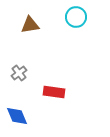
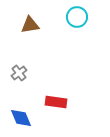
cyan circle: moved 1 px right
red rectangle: moved 2 px right, 10 px down
blue diamond: moved 4 px right, 2 px down
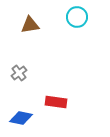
blue diamond: rotated 55 degrees counterclockwise
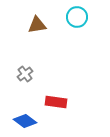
brown triangle: moved 7 px right
gray cross: moved 6 px right, 1 px down
blue diamond: moved 4 px right, 3 px down; rotated 25 degrees clockwise
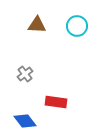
cyan circle: moved 9 px down
brown triangle: rotated 12 degrees clockwise
blue diamond: rotated 15 degrees clockwise
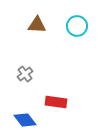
blue diamond: moved 1 px up
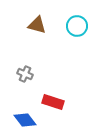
brown triangle: rotated 12 degrees clockwise
gray cross: rotated 28 degrees counterclockwise
red rectangle: moved 3 px left; rotated 10 degrees clockwise
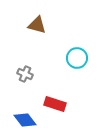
cyan circle: moved 32 px down
red rectangle: moved 2 px right, 2 px down
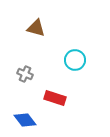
brown triangle: moved 1 px left, 3 px down
cyan circle: moved 2 px left, 2 px down
red rectangle: moved 6 px up
